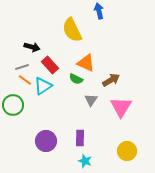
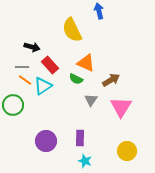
gray line: rotated 16 degrees clockwise
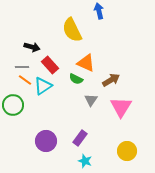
purple rectangle: rotated 35 degrees clockwise
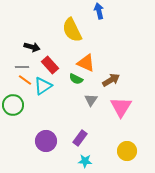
cyan star: rotated 16 degrees counterclockwise
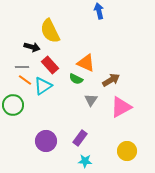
yellow semicircle: moved 22 px left, 1 px down
pink triangle: rotated 30 degrees clockwise
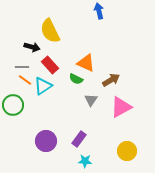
purple rectangle: moved 1 px left, 1 px down
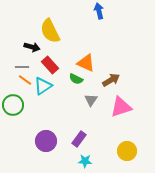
pink triangle: rotated 10 degrees clockwise
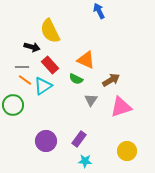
blue arrow: rotated 14 degrees counterclockwise
orange triangle: moved 3 px up
